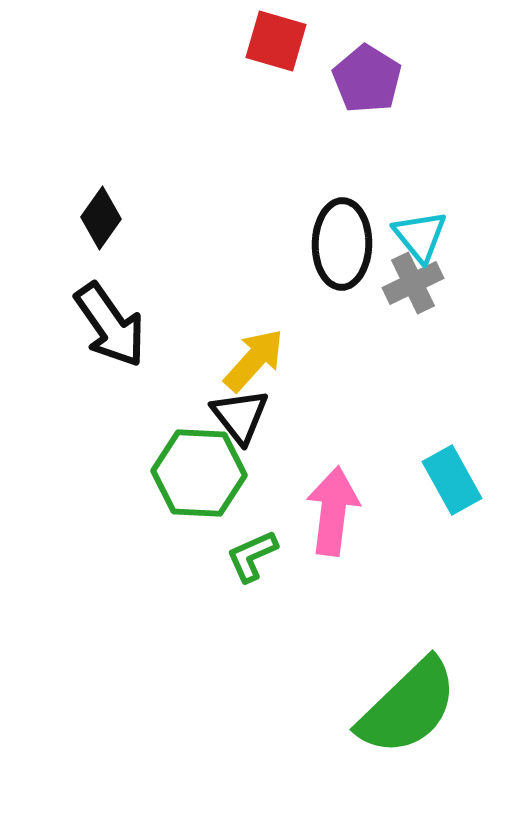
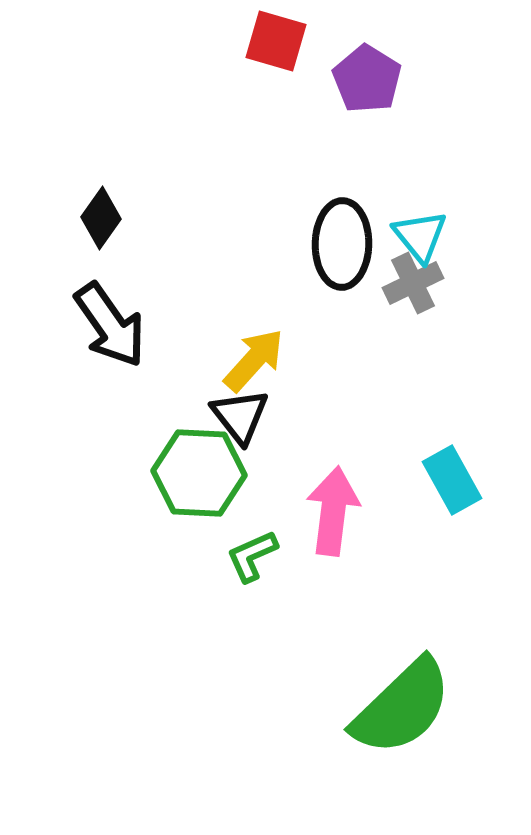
green semicircle: moved 6 px left
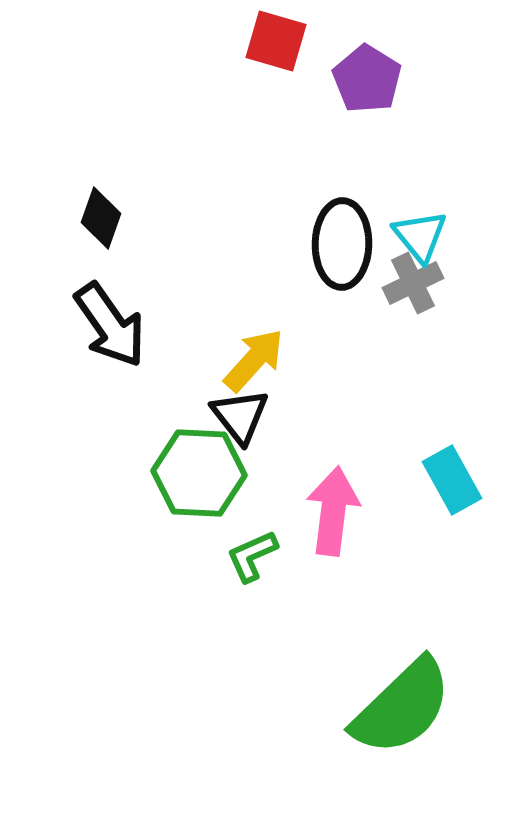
black diamond: rotated 16 degrees counterclockwise
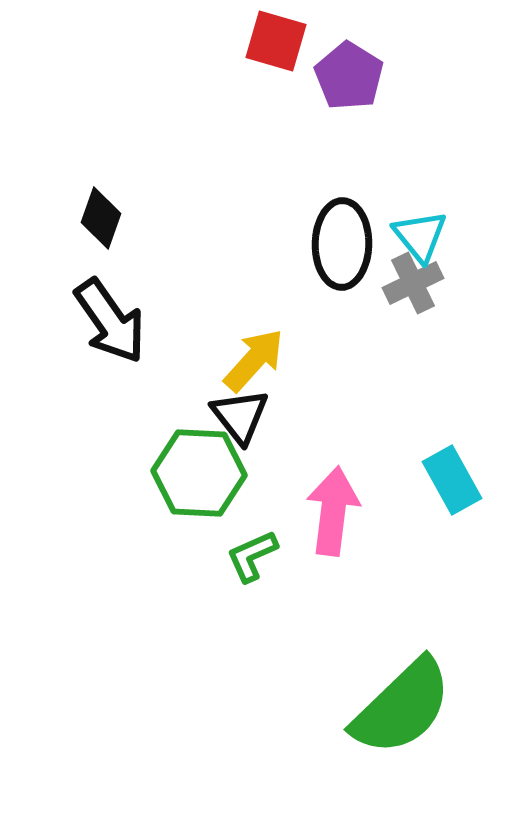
purple pentagon: moved 18 px left, 3 px up
black arrow: moved 4 px up
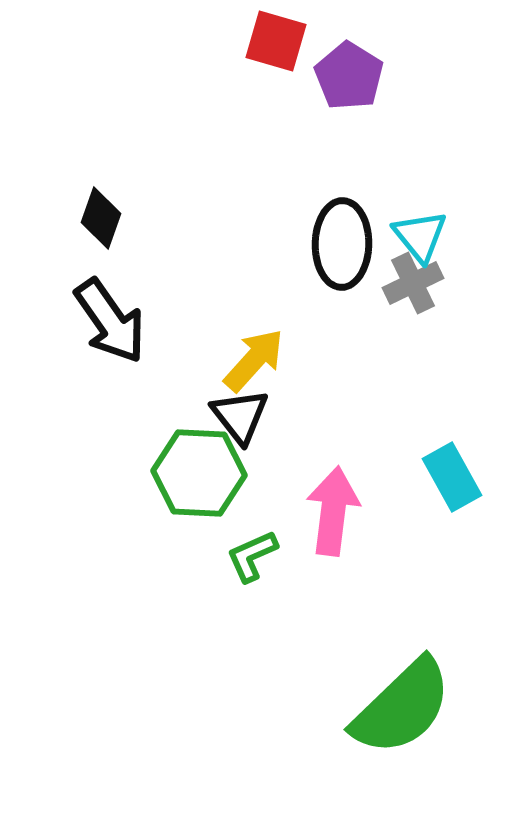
cyan rectangle: moved 3 px up
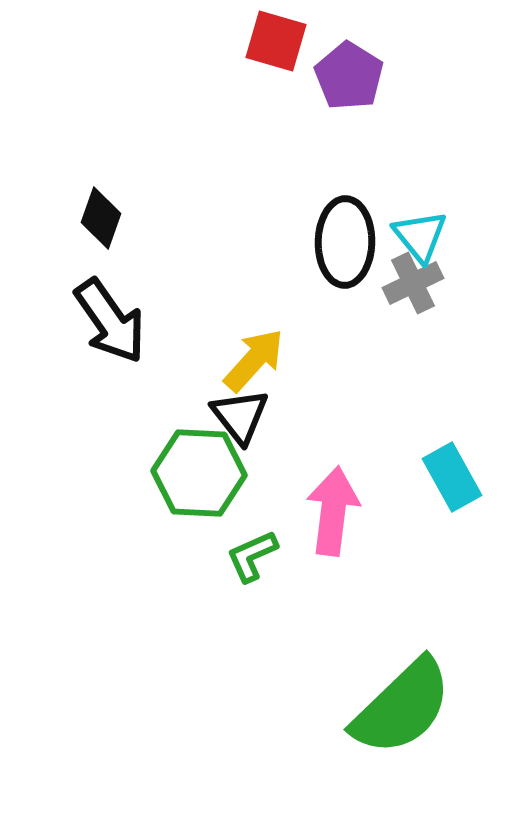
black ellipse: moved 3 px right, 2 px up
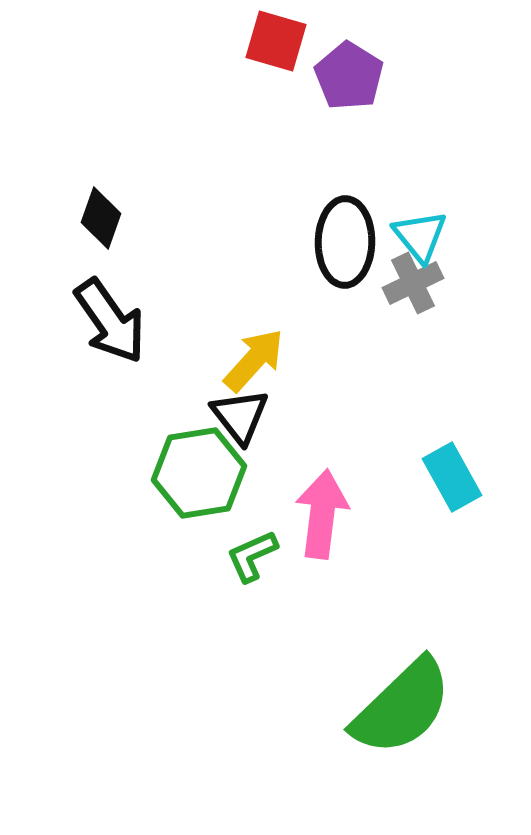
green hexagon: rotated 12 degrees counterclockwise
pink arrow: moved 11 px left, 3 px down
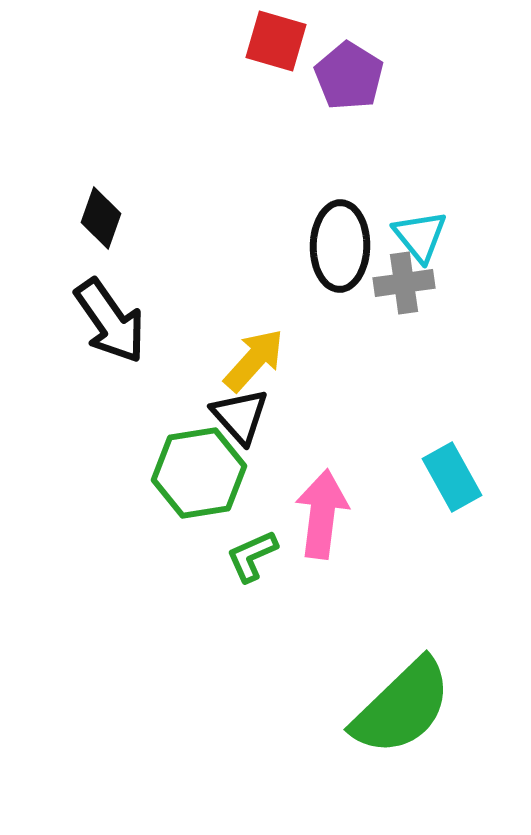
black ellipse: moved 5 px left, 4 px down
gray cross: moved 9 px left; rotated 18 degrees clockwise
black triangle: rotated 4 degrees counterclockwise
